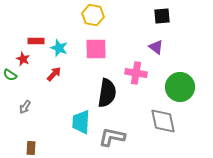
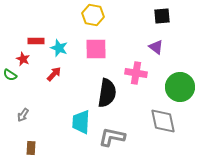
gray arrow: moved 2 px left, 8 px down
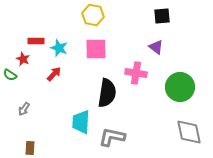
gray arrow: moved 1 px right, 6 px up
gray diamond: moved 26 px right, 11 px down
brown rectangle: moved 1 px left
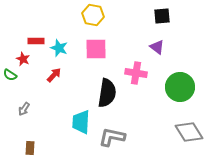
purple triangle: moved 1 px right
red arrow: moved 1 px down
gray diamond: rotated 20 degrees counterclockwise
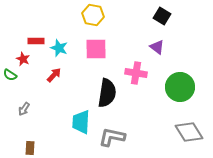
black square: rotated 36 degrees clockwise
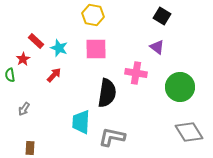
red rectangle: rotated 42 degrees clockwise
red star: rotated 16 degrees clockwise
green semicircle: rotated 48 degrees clockwise
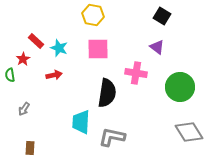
pink square: moved 2 px right
red arrow: rotated 35 degrees clockwise
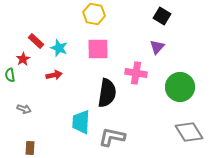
yellow hexagon: moved 1 px right, 1 px up
purple triangle: rotated 35 degrees clockwise
gray arrow: rotated 104 degrees counterclockwise
